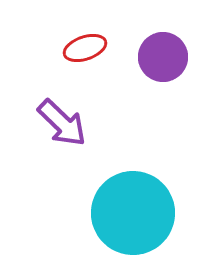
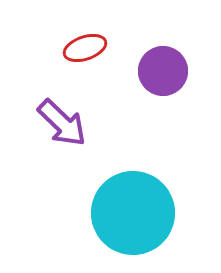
purple circle: moved 14 px down
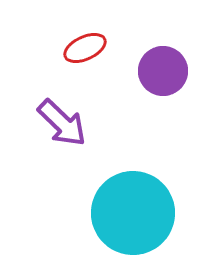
red ellipse: rotated 6 degrees counterclockwise
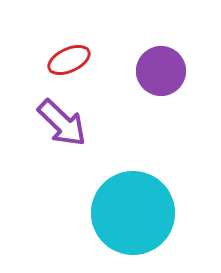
red ellipse: moved 16 px left, 12 px down
purple circle: moved 2 px left
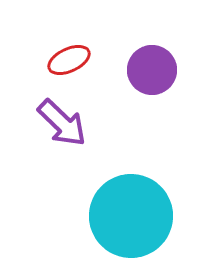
purple circle: moved 9 px left, 1 px up
cyan circle: moved 2 px left, 3 px down
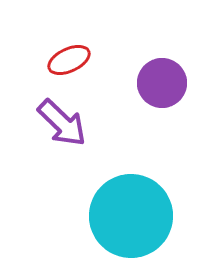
purple circle: moved 10 px right, 13 px down
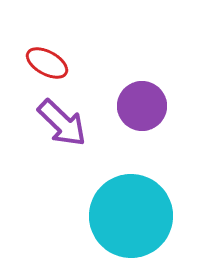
red ellipse: moved 22 px left, 3 px down; rotated 54 degrees clockwise
purple circle: moved 20 px left, 23 px down
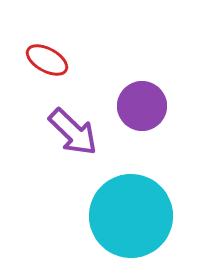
red ellipse: moved 3 px up
purple arrow: moved 11 px right, 9 px down
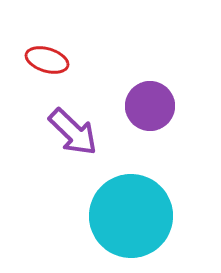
red ellipse: rotated 12 degrees counterclockwise
purple circle: moved 8 px right
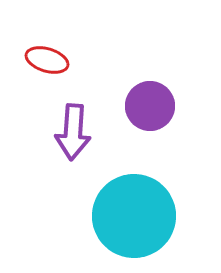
purple arrow: rotated 50 degrees clockwise
cyan circle: moved 3 px right
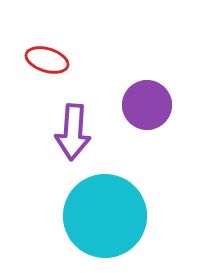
purple circle: moved 3 px left, 1 px up
cyan circle: moved 29 px left
